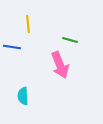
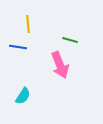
blue line: moved 6 px right
cyan semicircle: rotated 144 degrees counterclockwise
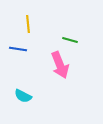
blue line: moved 2 px down
cyan semicircle: rotated 84 degrees clockwise
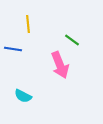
green line: moved 2 px right; rotated 21 degrees clockwise
blue line: moved 5 px left
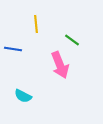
yellow line: moved 8 px right
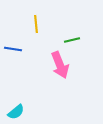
green line: rotated 49 degrees counterclockwise
cyan semicircle: moved 7 px left, 16 px down; rotated 66 degrees counterclockwise
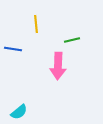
pink arrow: moved 2 px left, 1 px down; rotated 24 degrees clockwise
cyan semicircle: moved 3 px right
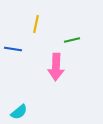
yellow line: rotated 18 degrees clockwise
pink arrow: moved 2 px left, 1 px down
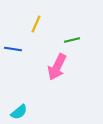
yellow line: rotated 12 degrees clockwise
pink arrow: moved 1 px right; rotated 24 degrees clockwise
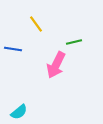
yellow line: rotated 60 degrees counterclockwise
green line: moved 2 px right, 2 px down
pink arrow: moved 1 px left, 2 px up
